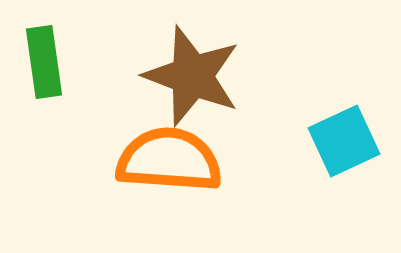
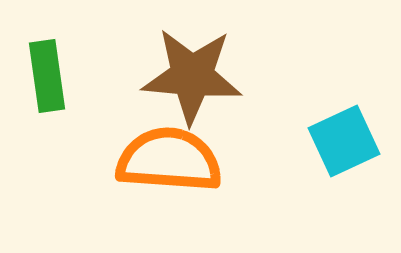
green rectangle: moved 3 px right, 14 px down
brown star: rotated 16 degrees counterclockwise
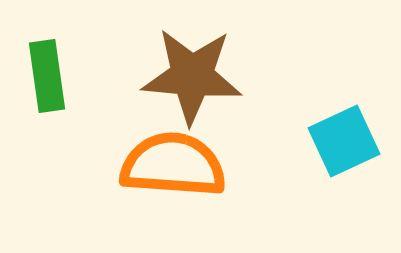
orange semicircle: moved 4 px right, 5 px down
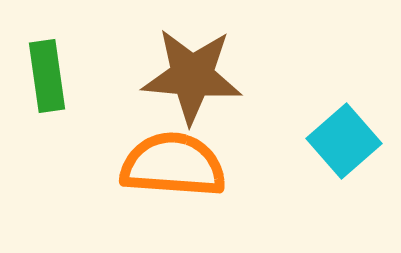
cyan square: rotated 16 degrees counterclockwise
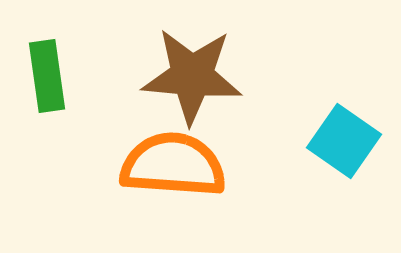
cyan square: rotated 14 degrees counterclockwise
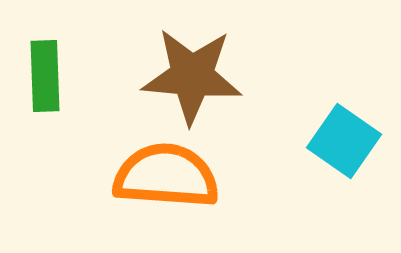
green rectangle: moved 2 px left; rotated 6 degrees clockwise
orange semicircle: moved 7 px left, 11 px down
